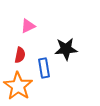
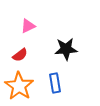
red semicircle: rotated 42 degrees clockwise
blue rectangle: moved 11 px right, 15 px down
orange star: moved 1 px right
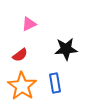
pink triangle: moved 1 px right, 2 px up
orange star: moved 3 px right
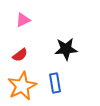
pink triangle: moved 6 px left, 4 px up
orange star: rotated 12 degrees clockwise
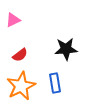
pink triangle: moved 10 px left
orange star: moved 1 px left
